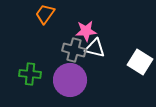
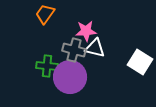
green cross: moved 17 px right, 8 px up
purple circle: moved 3 px up
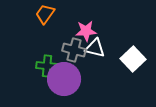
white square: moved 7 px left, 3 px up; rotated 15 degrees clockwise
purple circle: moved 6 px left, 2 px down
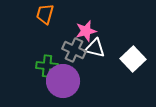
orange trapezoid: rotated 20 degrees counterclockwise
pink star: rotated 10 degrees counterclockwise
gray cross: rotated 10 degrees clockwise
purple circle: moved 1 px left, 2 px down
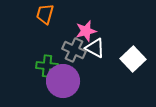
white triangle: rotated 15 degrees clockwise
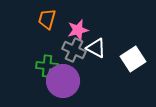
orange trapezoid: moved 2 px right, 5 px down
pink star: moved 8 px left, 1 px up
white triangle: moved 1 px right
white square: rotated 10 degrees clockwise
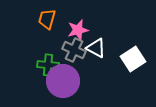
green cross: moved 1 px right, 1 px up
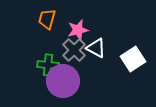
gray cross: rotated 20 degrees clockwise
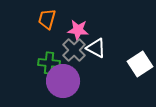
pink star: rotated 20 degrees clockwise
white square: moved 7 px right, 5 px down
green cross: moved 1 px right, 2 px up
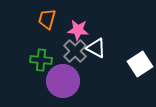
gray cross: moved 1 px right, 1 px down
green cross: moved 8 px left, 3 px up
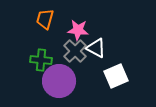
orange trapezoid: moved 2 px left
white square: moved 24 px left, 12 px down; rotated 10 degrees clockwise
purple circle: moved 4 px left
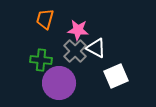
purple circle: moved 2 px down
